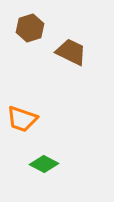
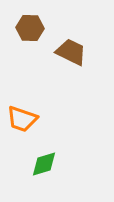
brown hexagon: rotated 20 degrees clockwise
green diamond: rotated 44 degrees counterclockwise
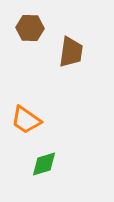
brown trapezoid: rotated 72 degrees clockwise
orange trapezoid: moved 4 px right, 1 px down; rotated 16 degrees clockwise
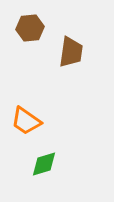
brown hexagon: rotated 8 degrees counterclockwise
orange trapezoid: moved 1 px down
